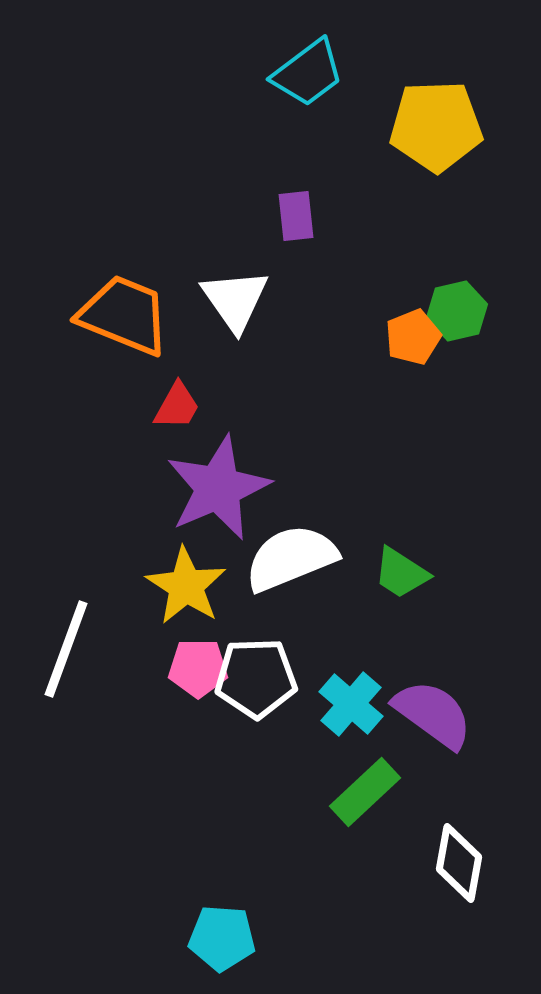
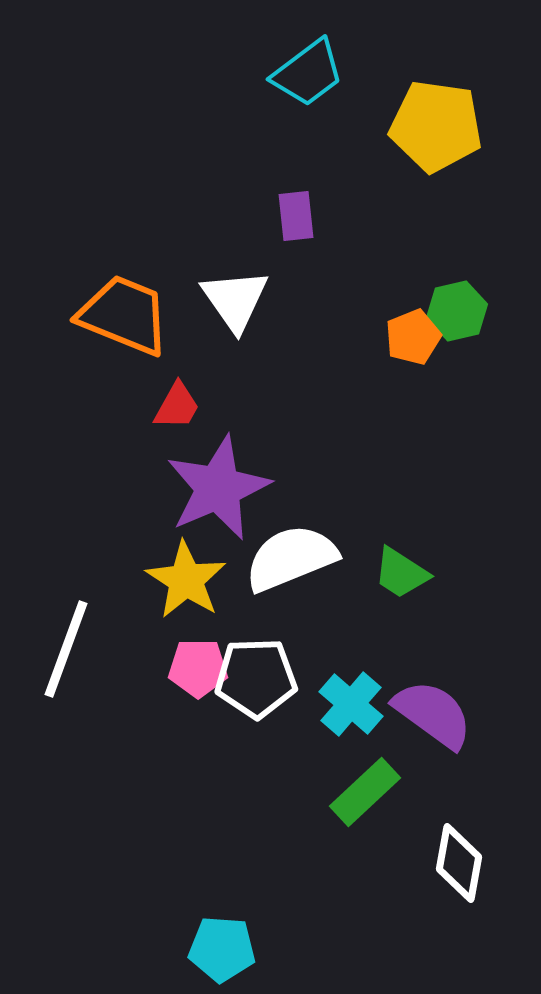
yellow pentagon: rotated 10 degrees clockwise
yellow star: moved 6 px up
cyan pentagon: moved 11 px down
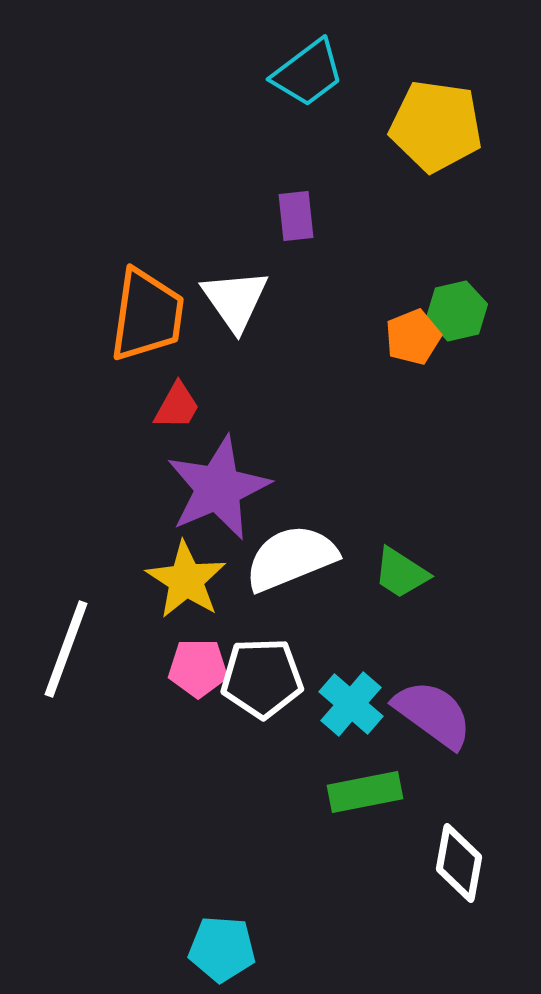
orange trapezoid: moved 23 px right; rotated 76 degrees clockwise
white pentagon: moved 6 px right
green rectangle: rotated 32 degrees clockwise
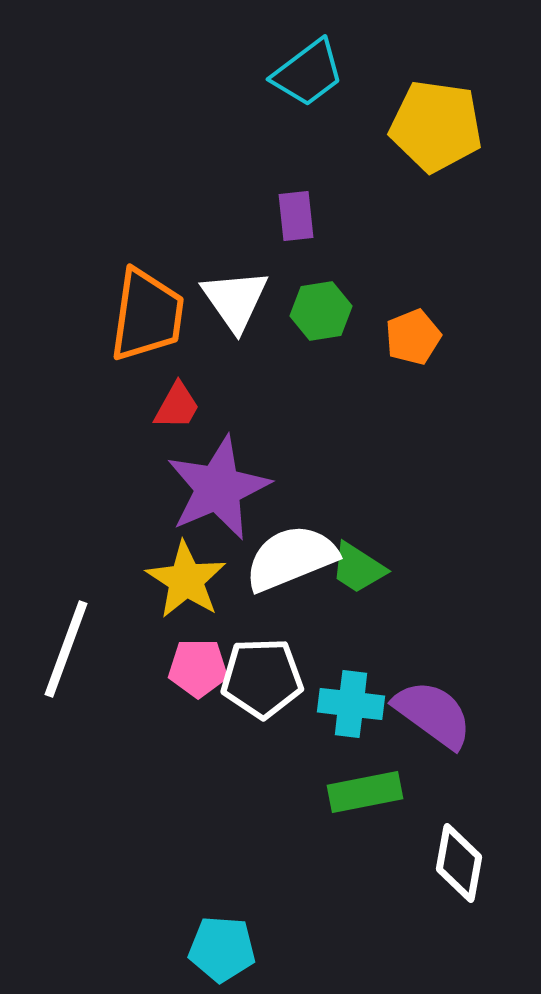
green hexagon: moved 136 px left; rotated 4 degrees clockwise
green trapezoid: moved 43 px left, 5 px up
cyan cross: rotated 34 degrees counterclockwise
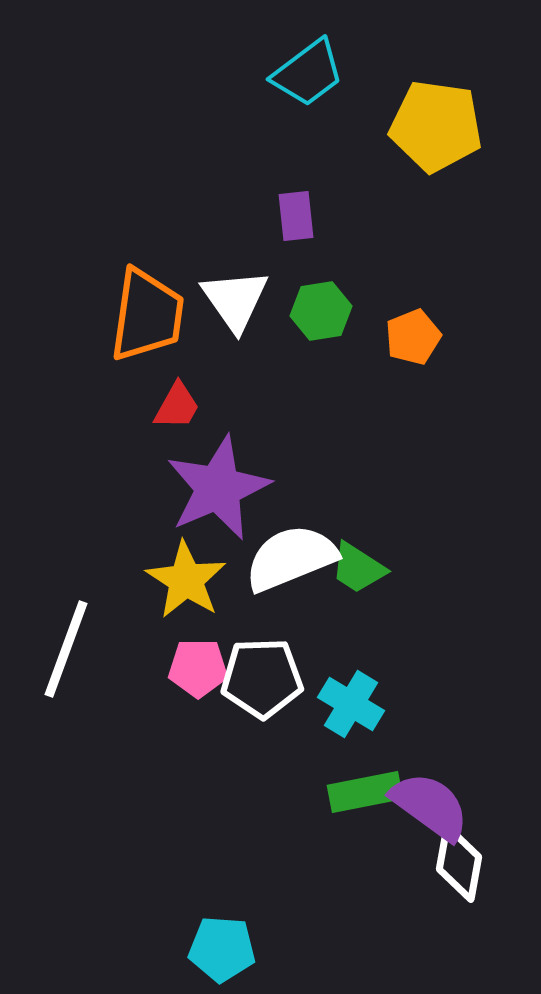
cyan cross: rotated 24 degrees clockwise
purple semicircle: moved 3 px left, 92 px down
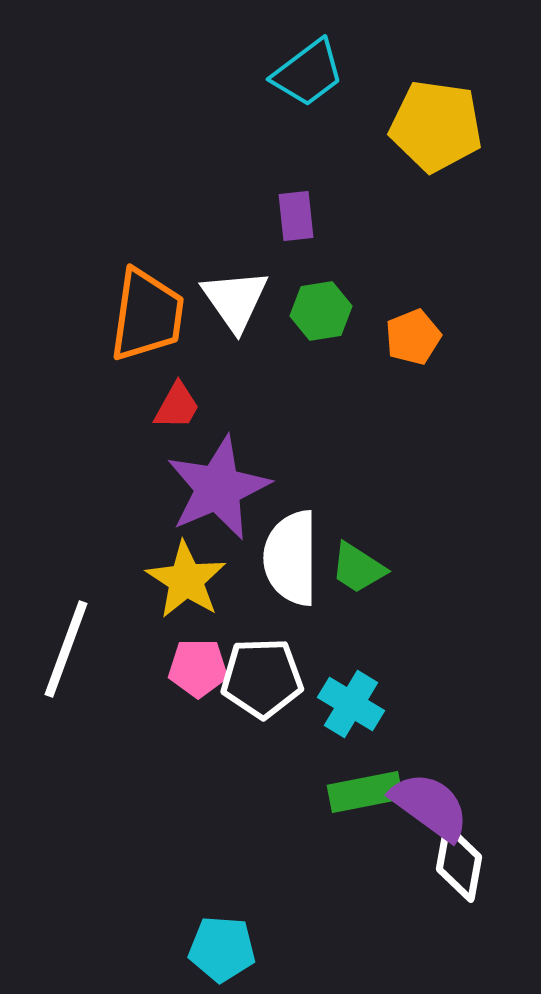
white semicircle: rotated 68 degrees counterclockwise
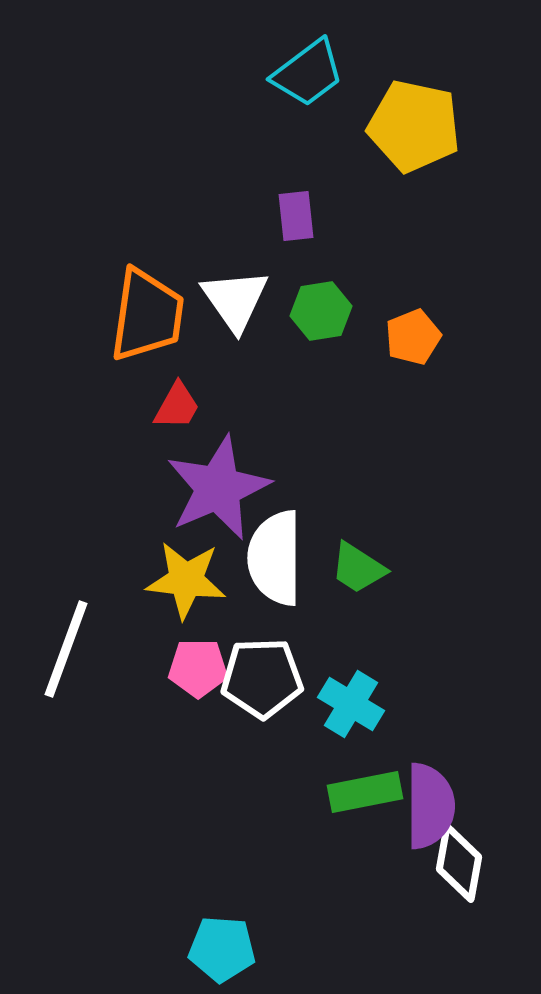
yellow pentagon: moved 22 px left; rotated 4 degrees clockwise
white semicircle: moved 16 px left
yellow star: rotated 26 degrees counterclockwise
purple semicircle: rotated 54 degrees clockwise
